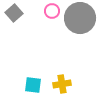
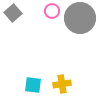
gray square: moved 1 px left
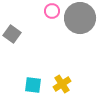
gray square: moved 1 px left, 21 px down; rotated 12 degrees counterclockwise
yellow cross: rotated 24 degrees counterclockwise
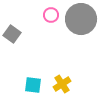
pink circle: moved 1 px left, 4 px down
gray circle: moved 1 px right, 1 px down
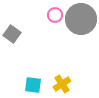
pink circle: moved 4 px right
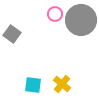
pink circle: moved 1 px up
gray circle: moved 1 px down
yellow cross: rotated 18 degrees counterclockwise
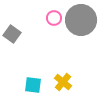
pink circle: moved 1 px left, 4 px down
yellow cross: moved 1 px right, 2 px up
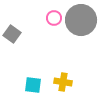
yellow cross: rotated 30 degrees counterclockwise
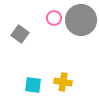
gray square: moved 8 px right
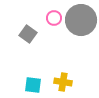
gray square: moved 8 px right
